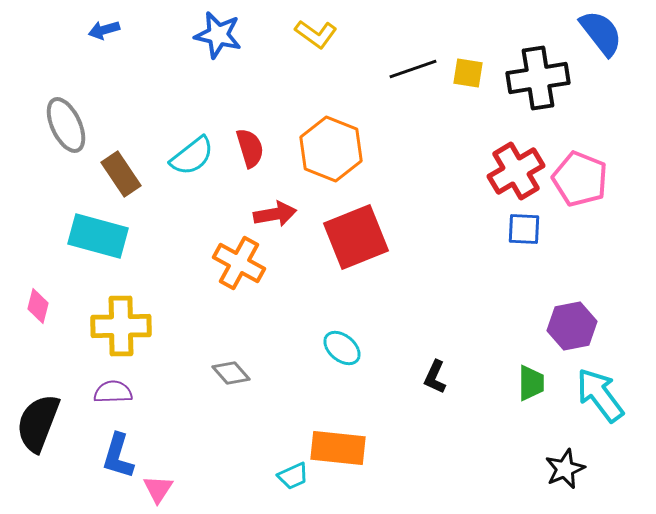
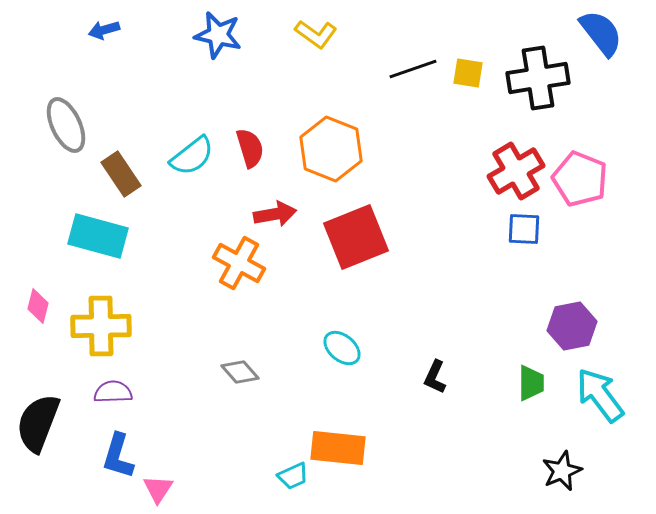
yellow cross: moved 20 px left
gray diamond: moved 9 px right, 1 px up
black star: moved 3 px left, 2 px down
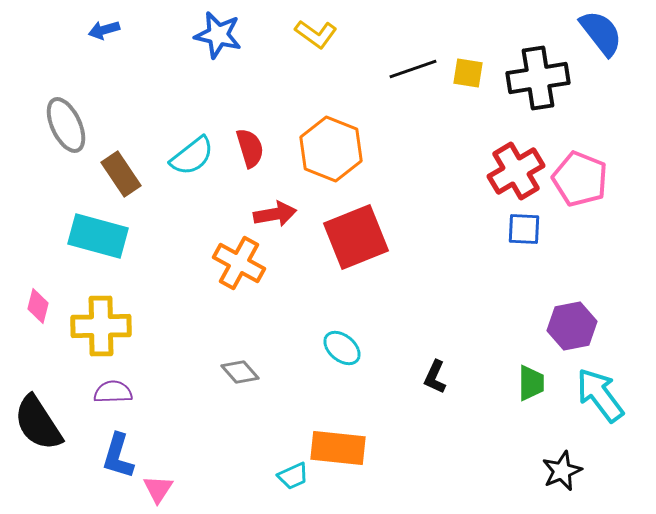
black semicircle: rotated 54 degrees counterclockwise
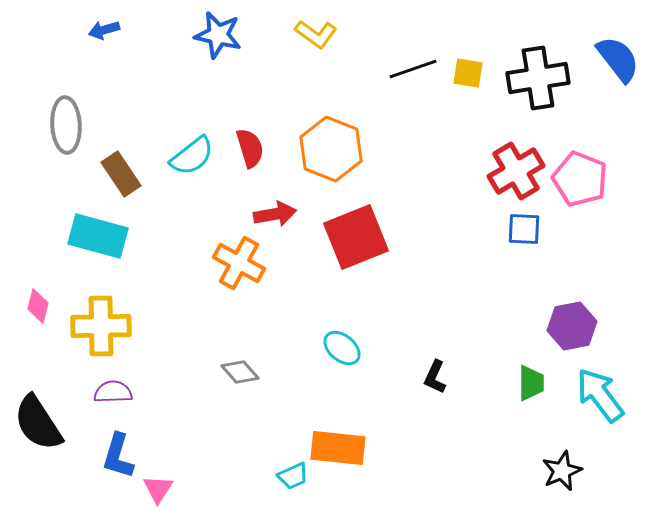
blue semicircle: moved 17 px right, 26 px down
gray ellipse: rotated 22 degrees clockwise
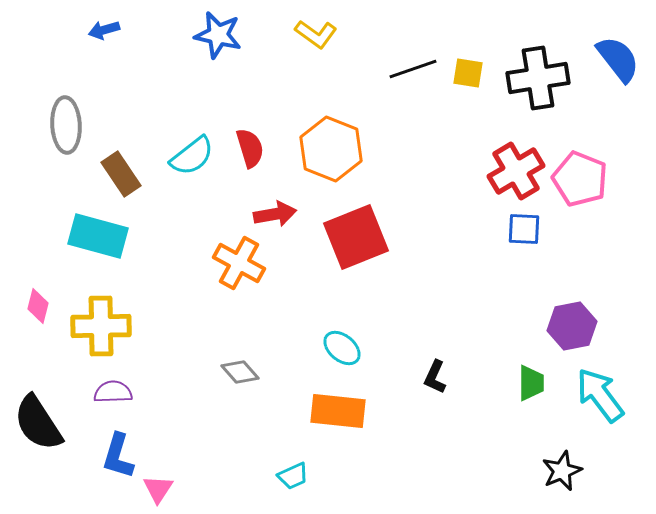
orange rectangle: moved 37 px up
